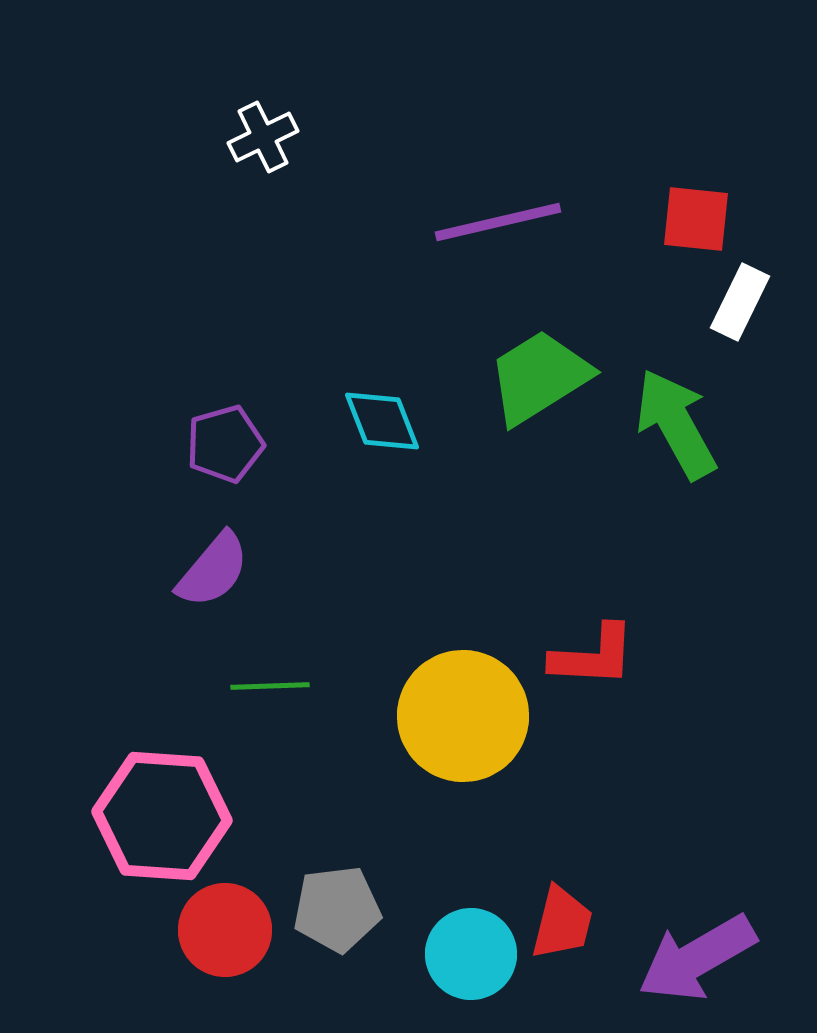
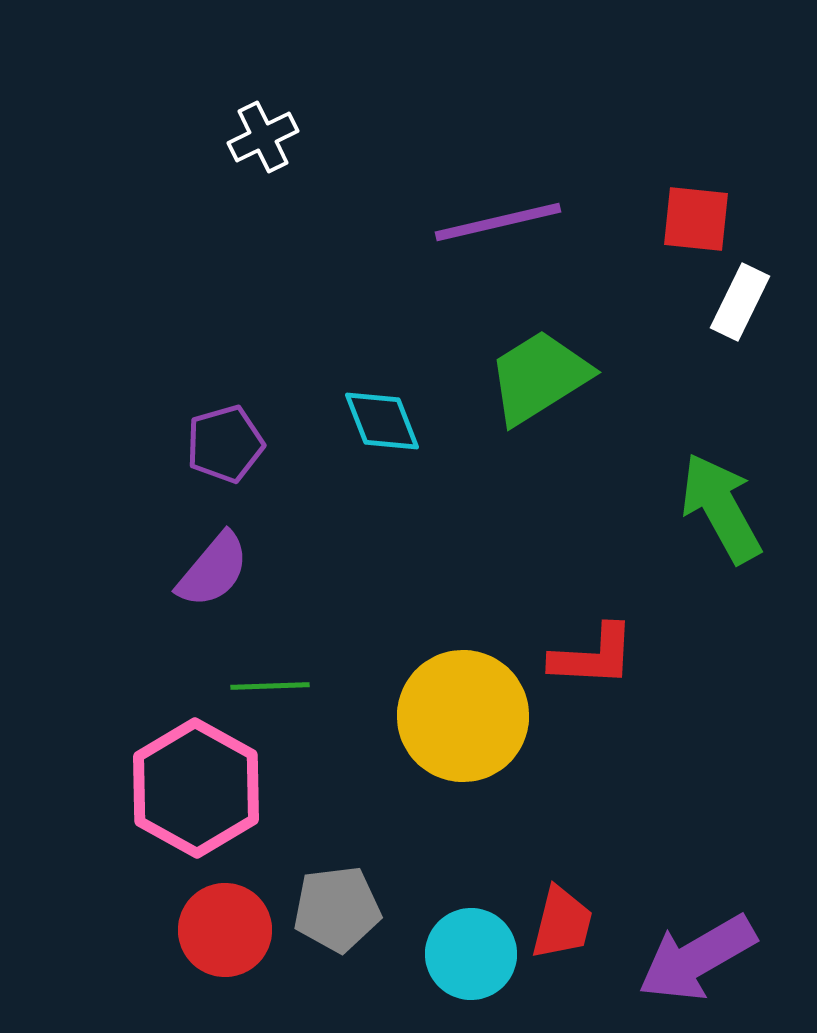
green arrow: moved 45 px right, 84 px down
pink hexagon: moved 34 px right, 28 px up; rotated 25 degrees clockwise
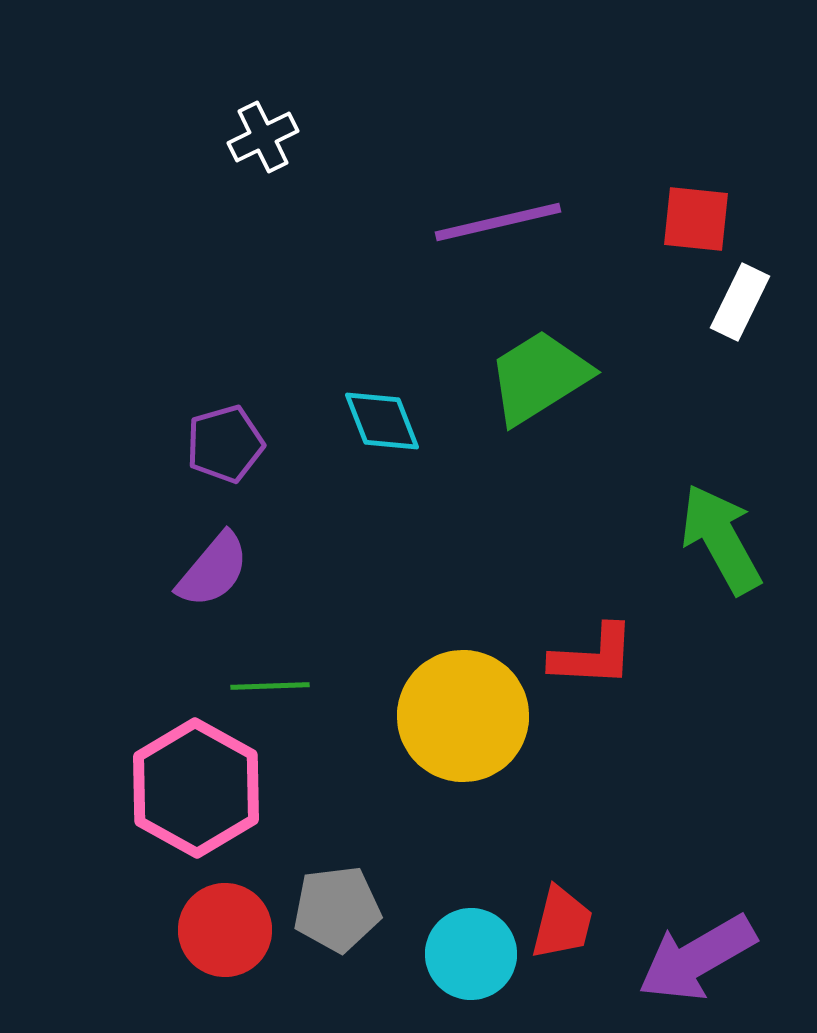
green arrow: moved 31 px down
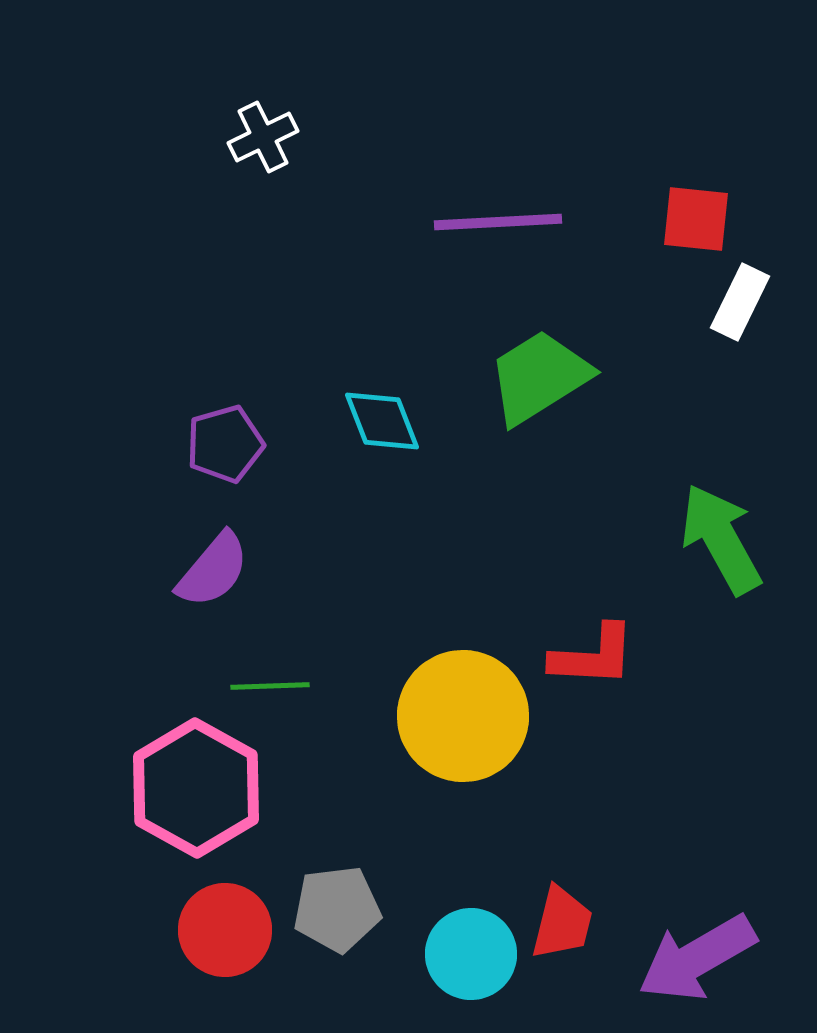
purple line: rotated 10 degrees clockwise
